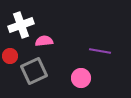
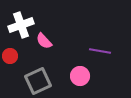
pink semicircle: rotated 126 degrees counterclockwise
gray square: moved 4 px right, 10 px down
pink circle: moved 1 px left, 2 px up
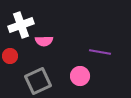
pink semicircle: rotated 48 degrees counterclockwise
purple line: moved 1 px down
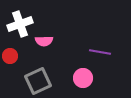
white cross: moved 1 px left, 1 px up
pink circle: moved 3 px right, 2 px down
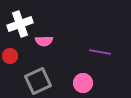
pink circle: moved 5 px down
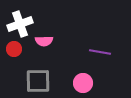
red circle: moved 4 px right, 7 px up
gray square: rotated 24 degrees clockwise
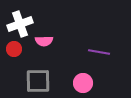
purple line: moved 1 px left
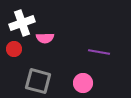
white cross: moved 2 px right, 1 px up
pink semicircle: moved 1 px right, 3 px up
gray square: rotated 16 degrees clockwise
